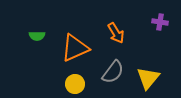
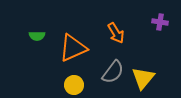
orange triangle: moved 2 px left
yellow triangle: moved 5 px left
yellow circle: moved 1 px left, 1 px down
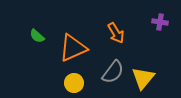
green semicircle: rotated 42 degrees clockwise
yellow circle: moved 2 px up
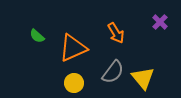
purple cross: rotated 35 degrees clockwise
yellow triangle: rotated 20 degrees counterclockwise
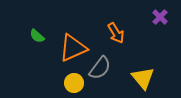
purple cross: moved 5 px up
gray semicircle: moved 13 px left, 4 px up
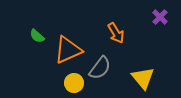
orange triangle: moved 5 px left, 2 px down
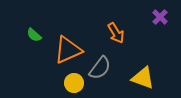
green semicircle: moved 3 px left, 1 px up
yellow triangle: rotated 30 degrees counterclockwise
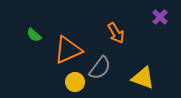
yellow circle: moved 1 px right, 1 px up
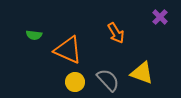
green semicircle: rotated 35 degrees counterclockwise
orange triangle: rotated 48 degrees clockwise
gray semicircle: moved 8 px right, 12 px down; rotated 80 degrees counterclockwise
yellow triangle: moved 1 px left, 5 px up
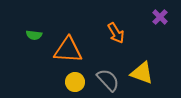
orange triangle: rotated 20 degrees counterclockwise
